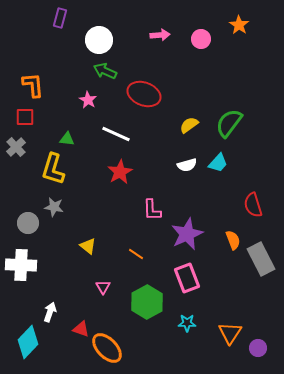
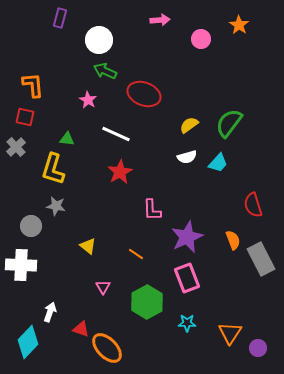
pink arrow: moved 15 px up
red square: rotated 12 degrees clockwise
white semicircle: moved 8 px up
gray star: moved 2 px right, 1 px up
gray circle: moved 3 px right, 3 px down
purple star: moved 3 px down
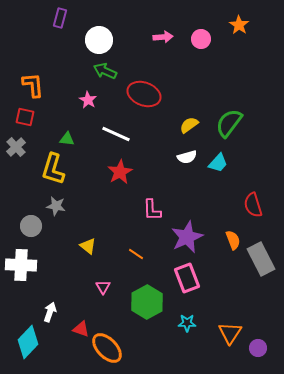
pink arrow: moved 3 px right, 17 px down
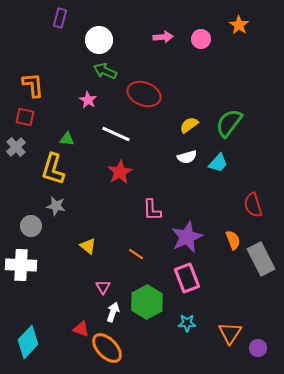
white arrow: moved 63 px right
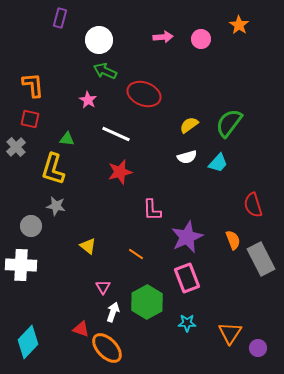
red square: moved 5 px right, 2 px down
red star: rotated 15 degrees clockwise
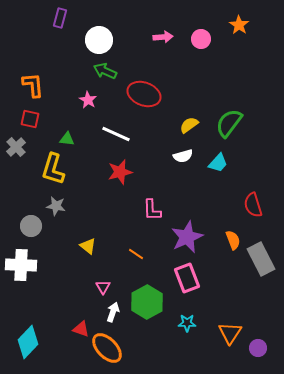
white semicircle: moved 4 px left, 1 px up
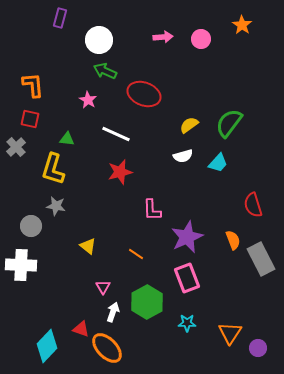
orange star: moved 3 px right
cyan diamond: moved 19 px right, 4 px down
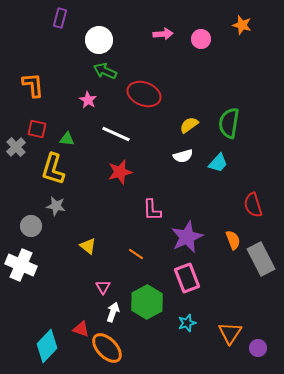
orange star: rotated 18 degrees counterclockwise
pink arrow: moved 3 px up
red square: moved 7 px right, 10 px down
green semicircle: rotated 28 degrees counterclockwise
white cross: rotated 20 degrees clockwise
cyan star: rotated 18 degrees counterclockwise
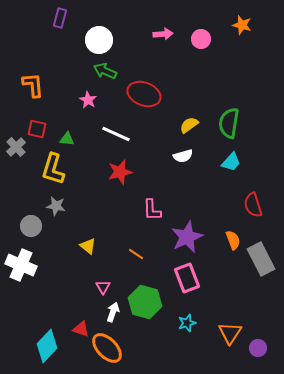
cyan trapezoid: moved 13 px right, 1 px up
green hexagon: moved 2 px left; rotated 16 degrees counterclockwise
